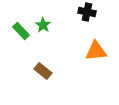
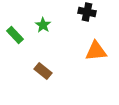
green rectangle: moved 6 px left, 4 px down
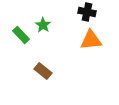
green rectangle: moved 6 px right
orange triangle: moved 5 px left, 11 px up
